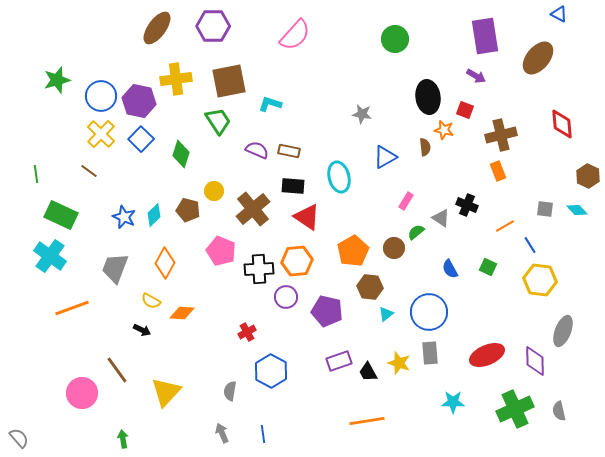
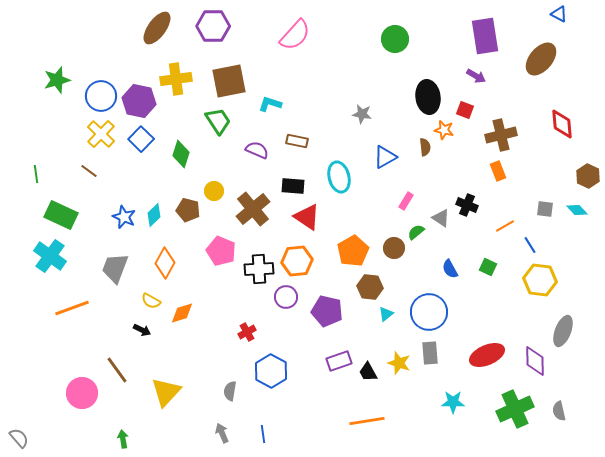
brown ellipse at (538, 58): moved 3 px right, 1 px down
brown rectangle at (289, 151): moved 8 px right, 10 px up
orange diamond at (182, 313): rotated 20 degrees counterclockwise
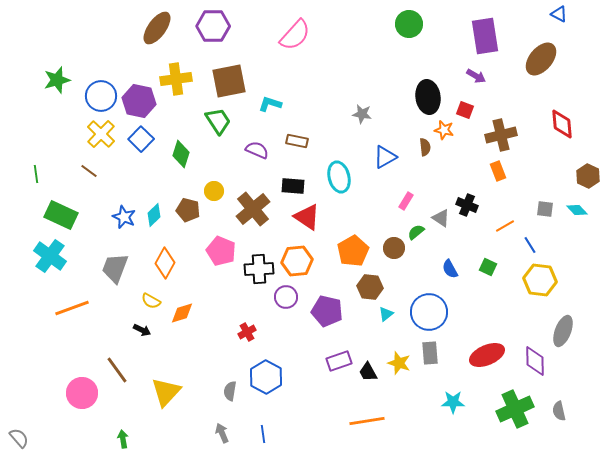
green circle at (395, 39): moved 14 px right, 15 px up
blue hexagon at (271, 371): moved 5 px left, 6 px down
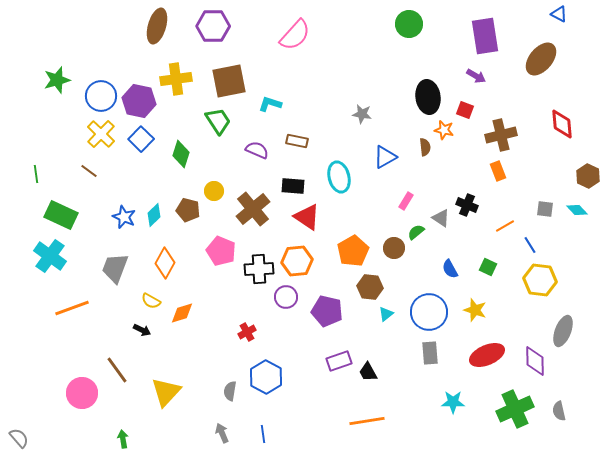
brown ellipse at (157, 28): moved 2 px up; rotated 20 degrees counterclockwise
yellow star at (399, 363): moved 76 px right, 53 px up
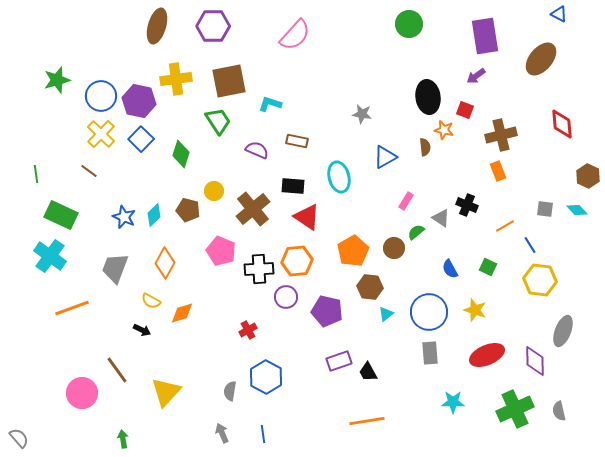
purple arrow at (476, 76): rotated 114 degrees clockwise
red cross at (247, 332): moved 1 px right, 2 px up
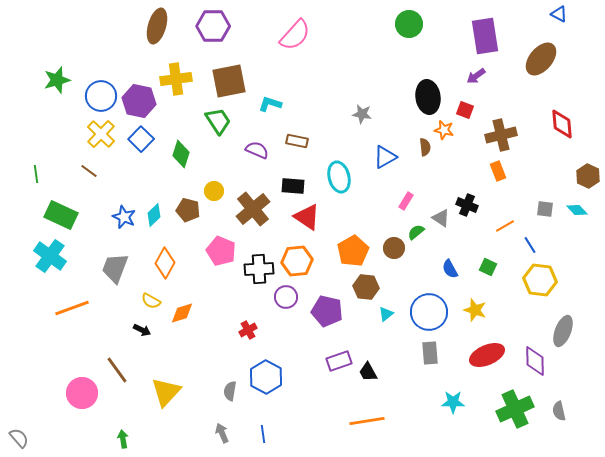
brown hexagon at (370, 287): moved 4 px left
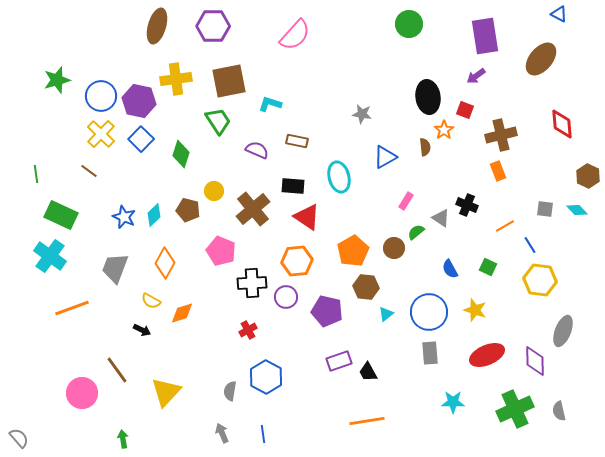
orange star at (444, 130): rotated 24 degrees clockwise
black cross at (259, 269): moved 7 px left, 14 px down
